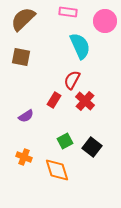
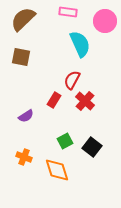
cyan semicircle: moved 2 px up
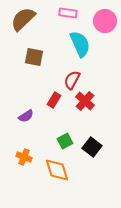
pink rectangle: moved 1 px down
brown square: moved 13 px right
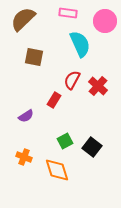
red cross: moved 13 px right, 15 px up
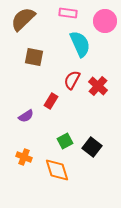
red rectangle: moved 3 px left, 1 px down
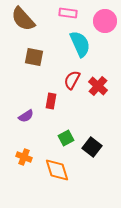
brown semicircle: rotated 88 degrees counterclockwise
red rectangle: rotated 21 degrees counterclockwise
green square: moved 1 px right, 3 px up
